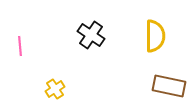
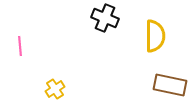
black cross: moved 14 px right, 17 px up; rotated 12 degrees counterclockwise
brown rectangle: moved 1 px right, 1 px up
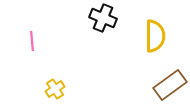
black cross: moved 2 px left
pink line: moved 12 px right, 5 px up
brown rectangle: rotated 48 degrees counterclockwise
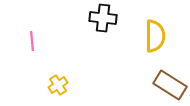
black cross: rotated 16 degrees counterclockwise
brown rectangle: rotated 68 degrees clockwise
yellow cross: moved 3 px right, 4 px up
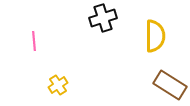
black cross: rotated 24 degrees counterclockwise
pink line: moved 2 px right
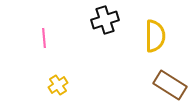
black cross: moved 2 px right, 2 px down
pink line: moved 10 px right, 3 px up
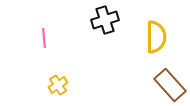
yellow semicircle: moved 1 px right, 1 px down
brown rectangle: rotated 16 degrees clockwise
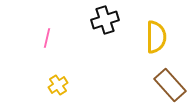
pink line: moved 3 px right; rotated 18 degrees clockwise
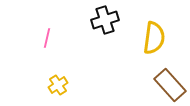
yellow semicircle: moved 2 px left, 1 px down; rotated 8 degrees clockwise
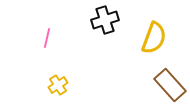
yellow semicircle: rotated 12 degrees clockwise
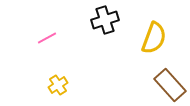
pink line: rotated 48 degrees clockwise
